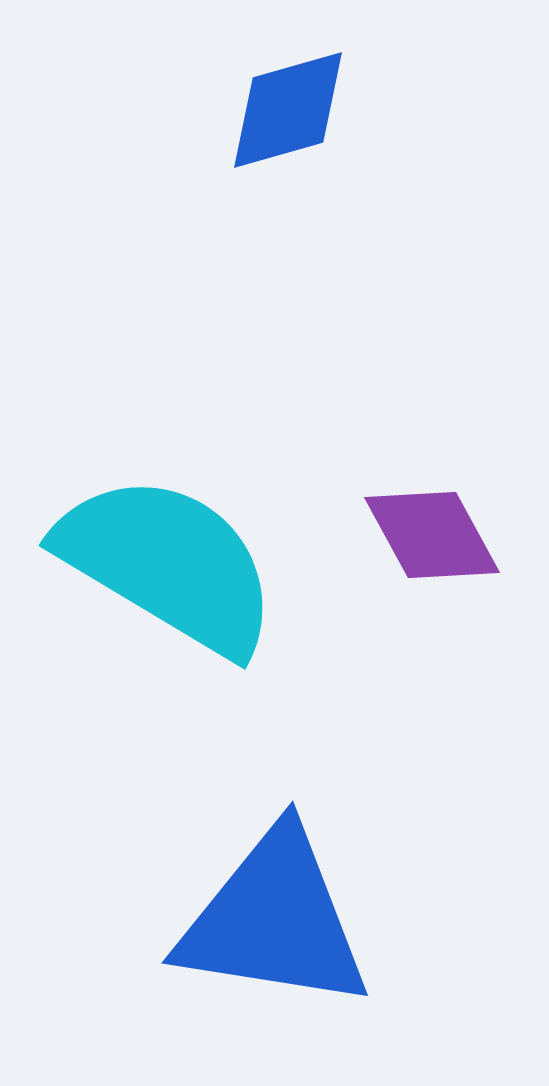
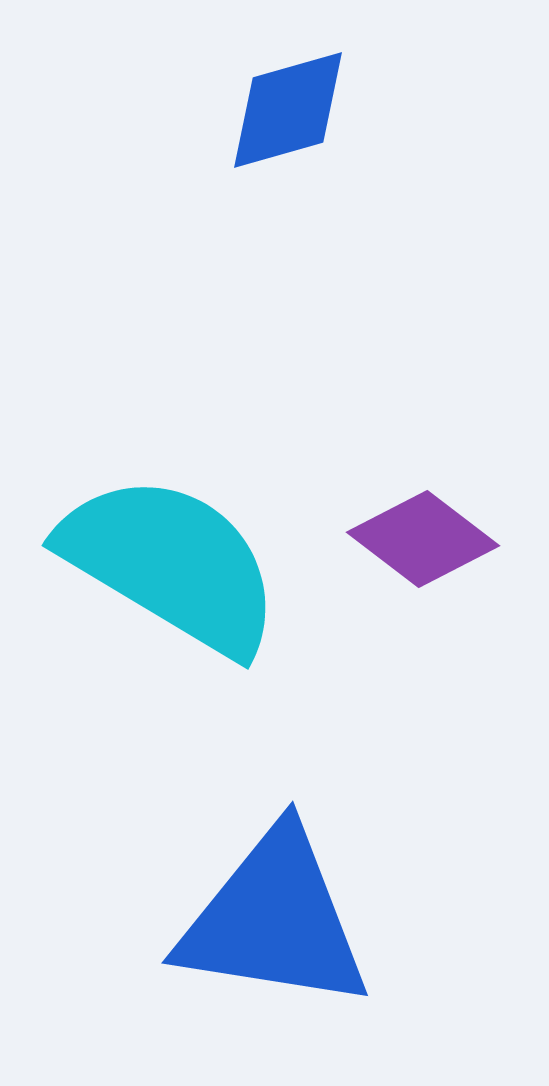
purple diamond: moved 9 px left, 4 px down; rotated 24 degrees counterclockwise
cyan semicircle: moved 3 px right
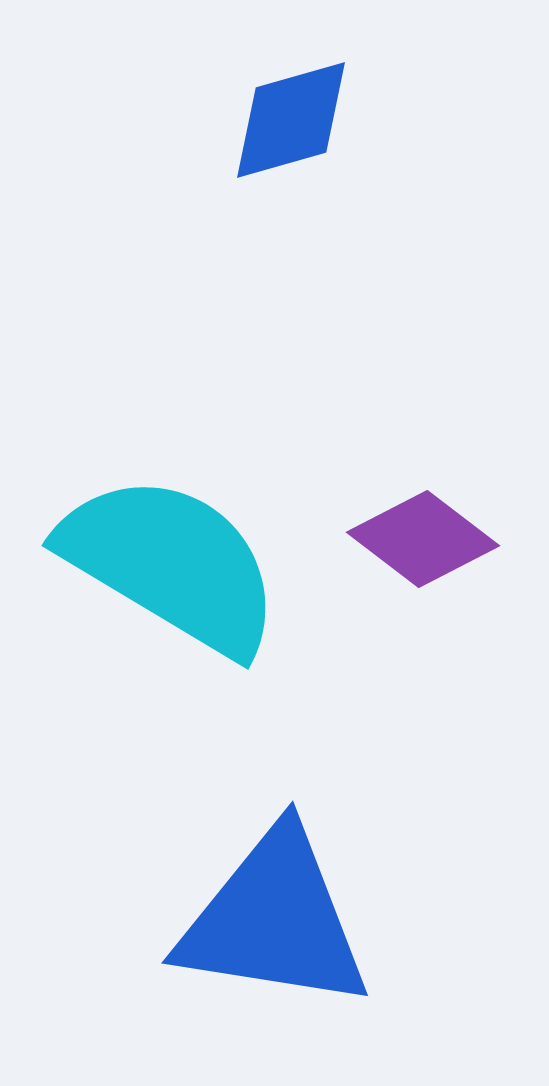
blue diamond: moved 3 px right, 10 px down
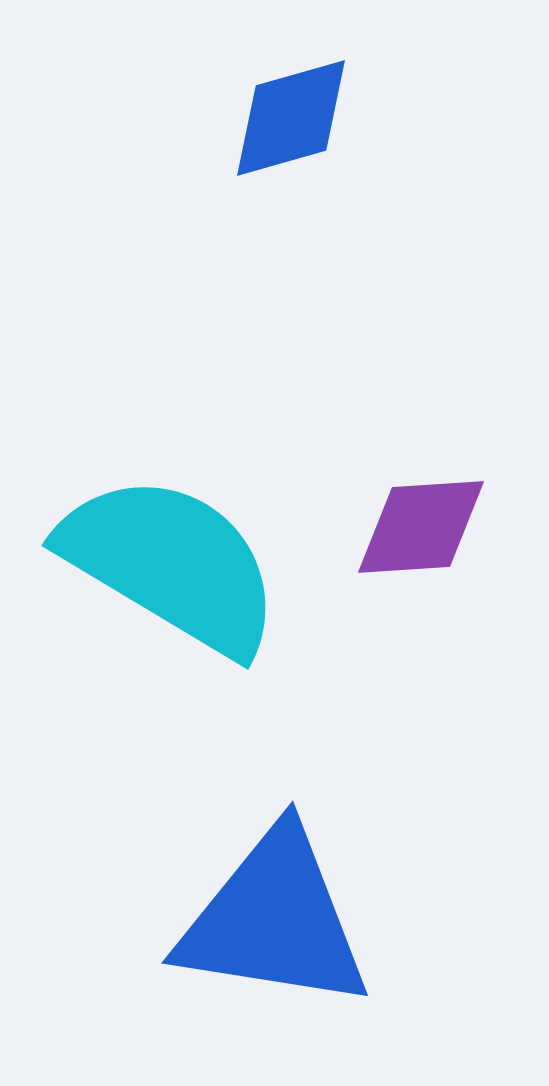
blue diamond: moved 2 px up
purple diamond: moved 2 px left, 12 px up; rotated 41 degrees counterclockwise
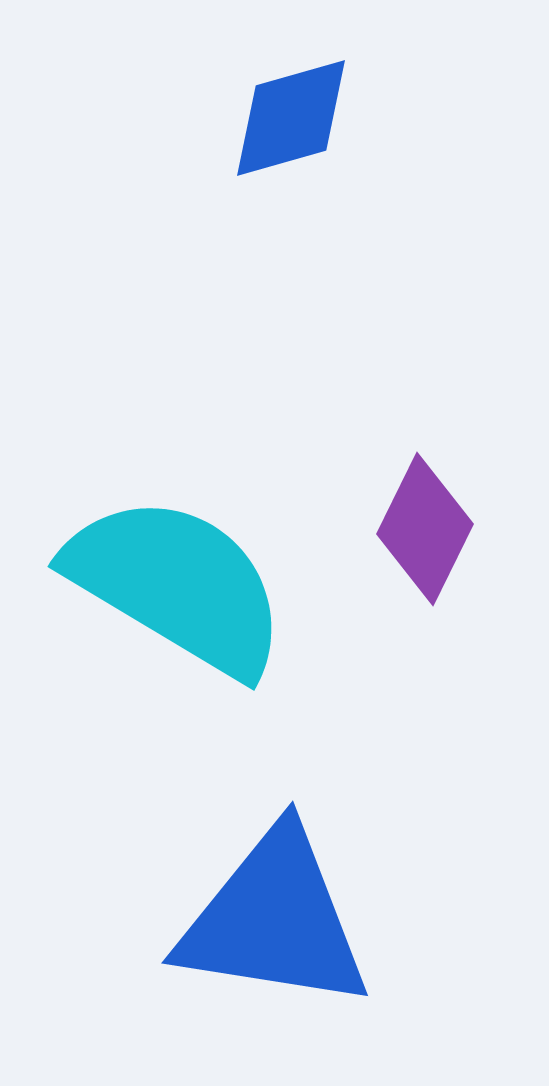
purple diamond: moved 4 px right, 2 px down; rotated 60 degrees counterclockwise
cyan semicircle: moved 6 px right, 21 px down
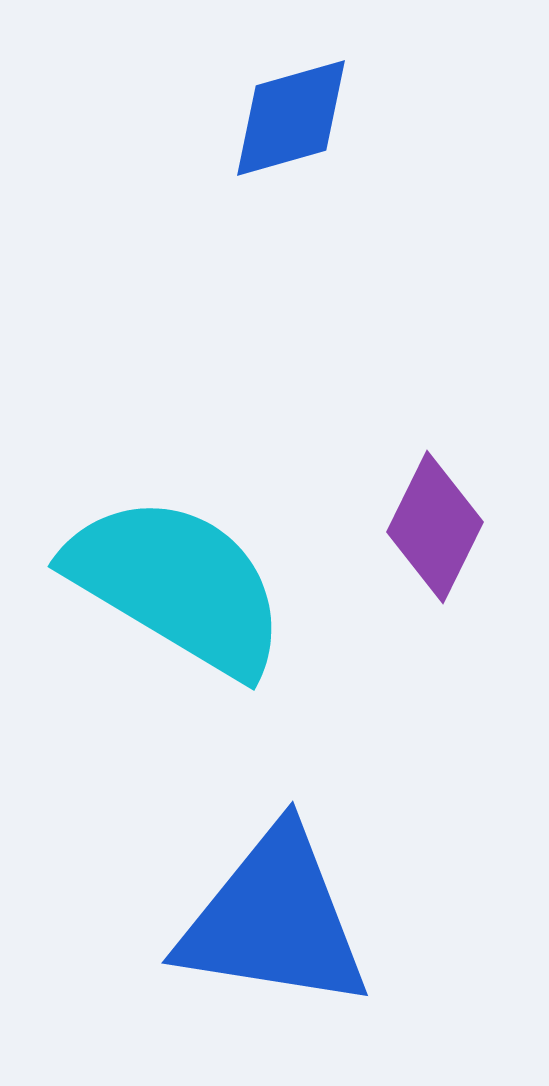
purple diamond: moved 10 px right, 2 px up
